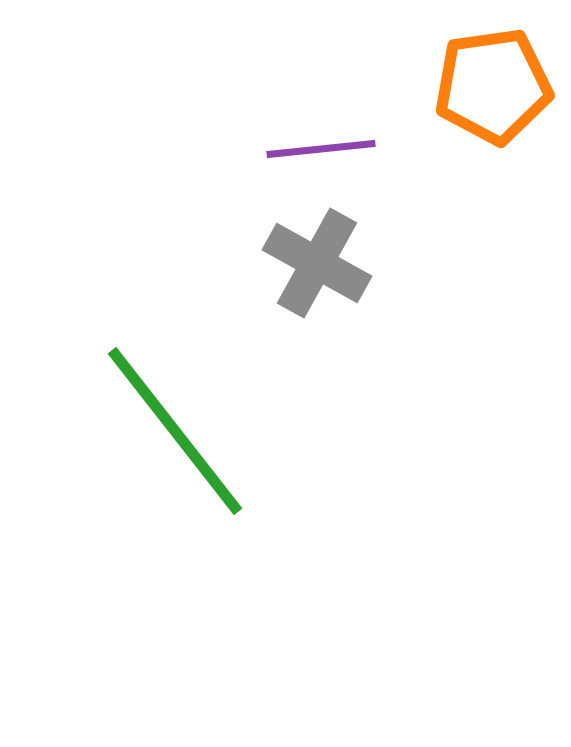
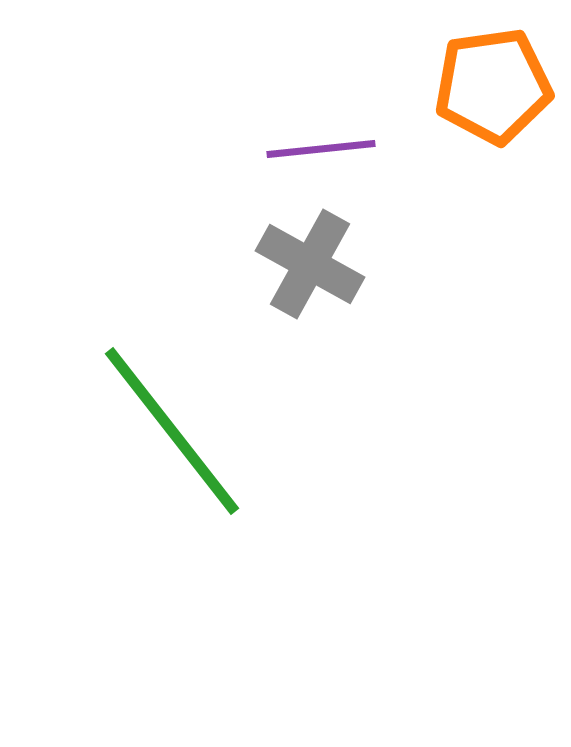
gray cross: moved 7 px left, 1 px down
green line: moved 3 px left
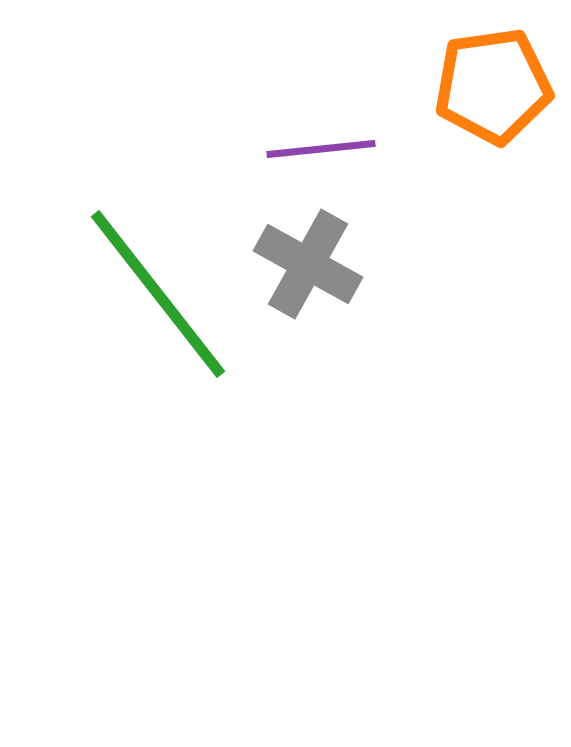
gray cross: moved 2 px left
green line: moved 14 px left, 137 px up
